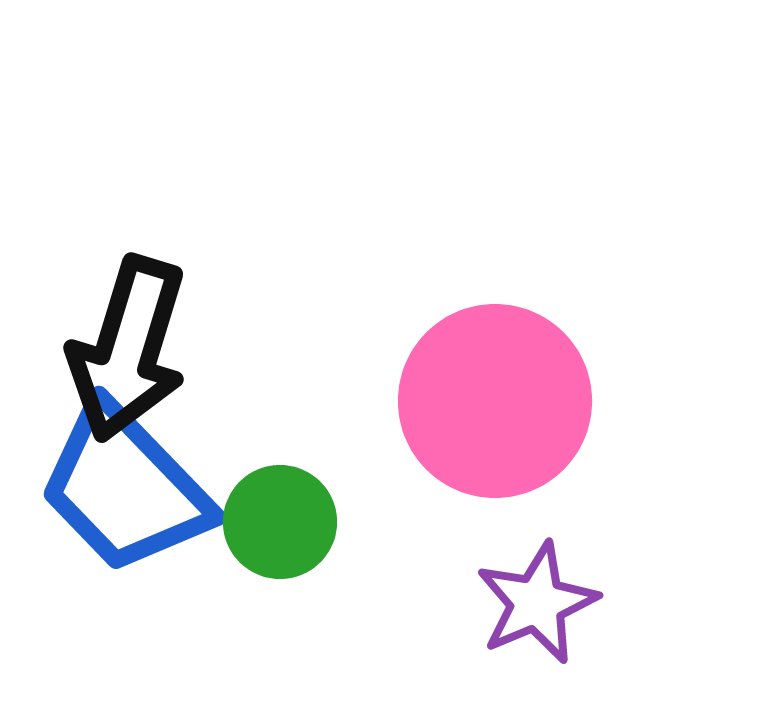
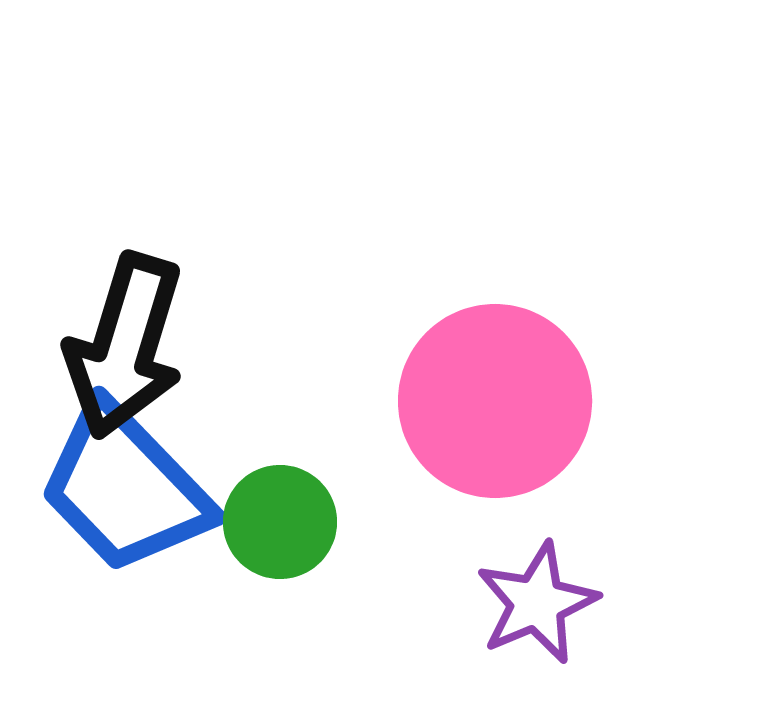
black arrow: moved 3 px left, 3 px up
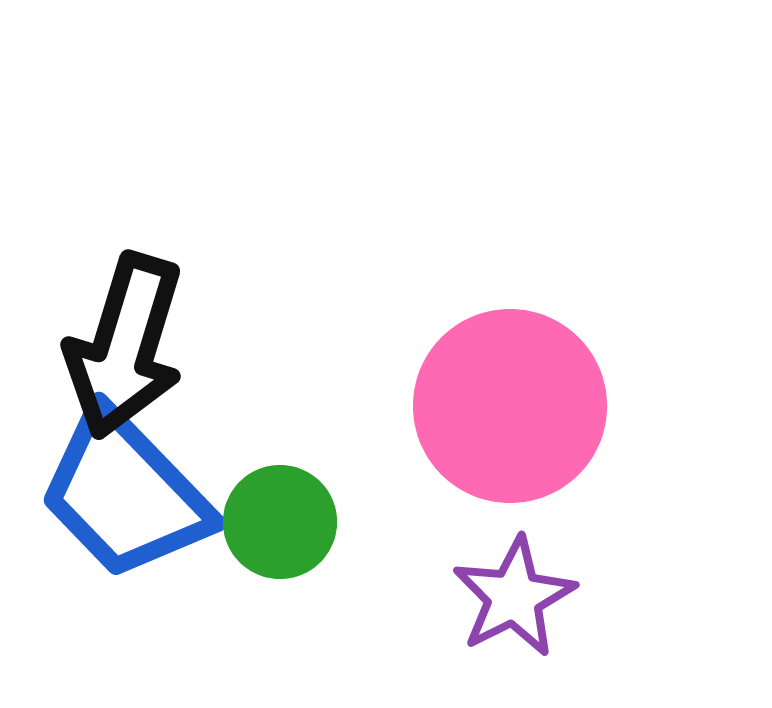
pink circle: moved 15 px right, 5 px down
blue trapezoid: moved 6 px down
purple star: moved 23 px left, 6 px up; rotated 4 degrees counterclockwise
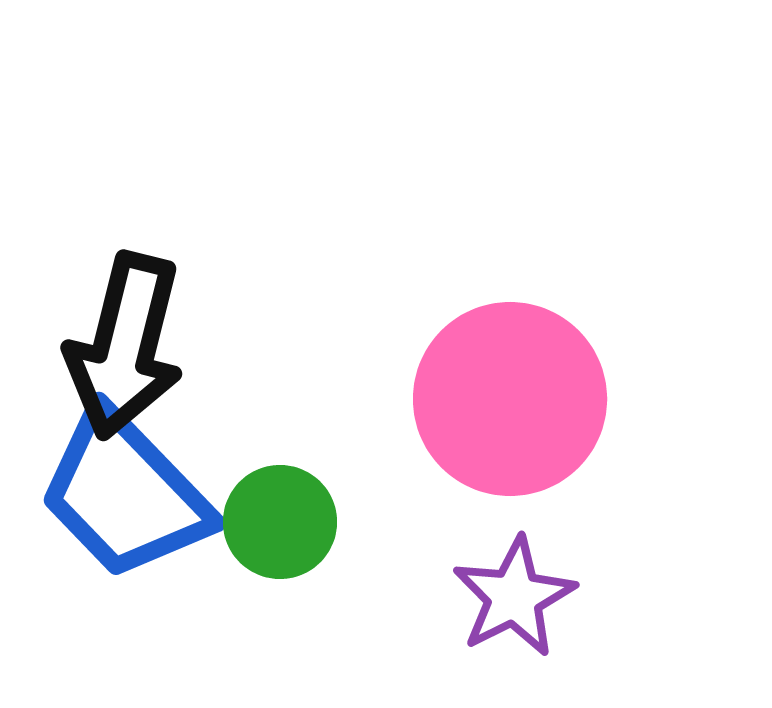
black arrow: rotated 3 degrees counterclockwise
pink circle: moved 7 px up
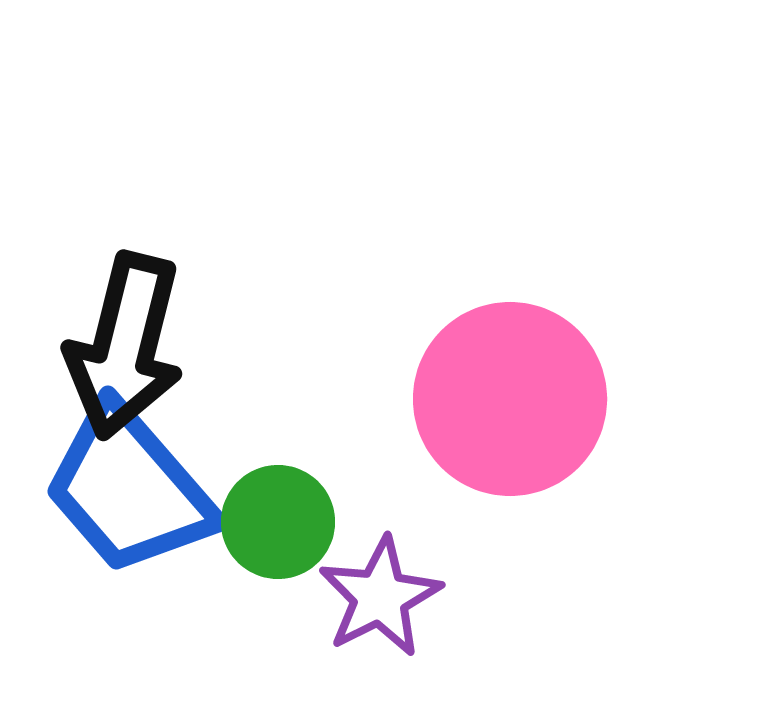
blue trapezoid: moved 4 px right, 5 px up; rotated 3 degrees clockwise
green circle: moved 2 px left
purple star: moved 134 px left
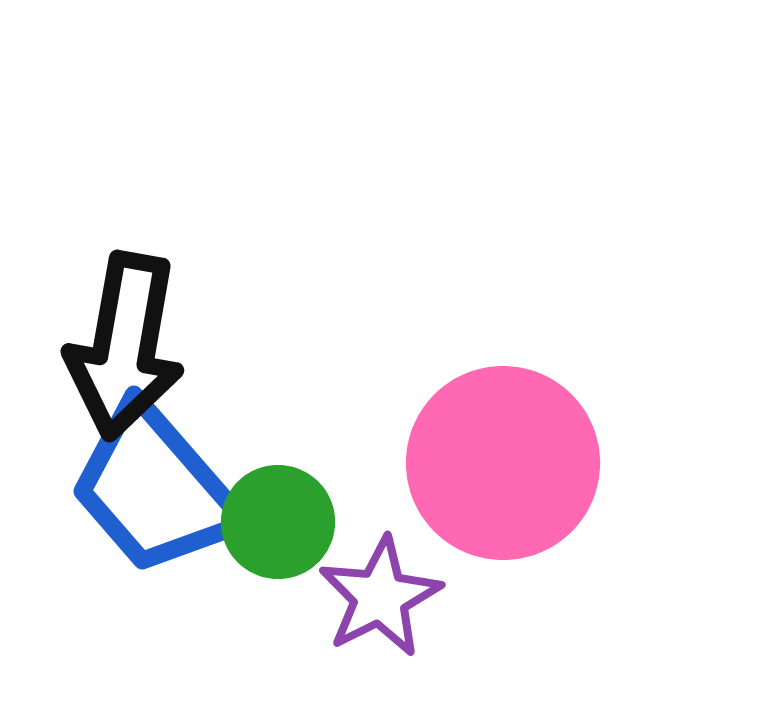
black arrow: rotated 4 degrees counterclockwise
pink circle: moved 7 px left, 64 px down
blue trapezoid: moved 26 px right
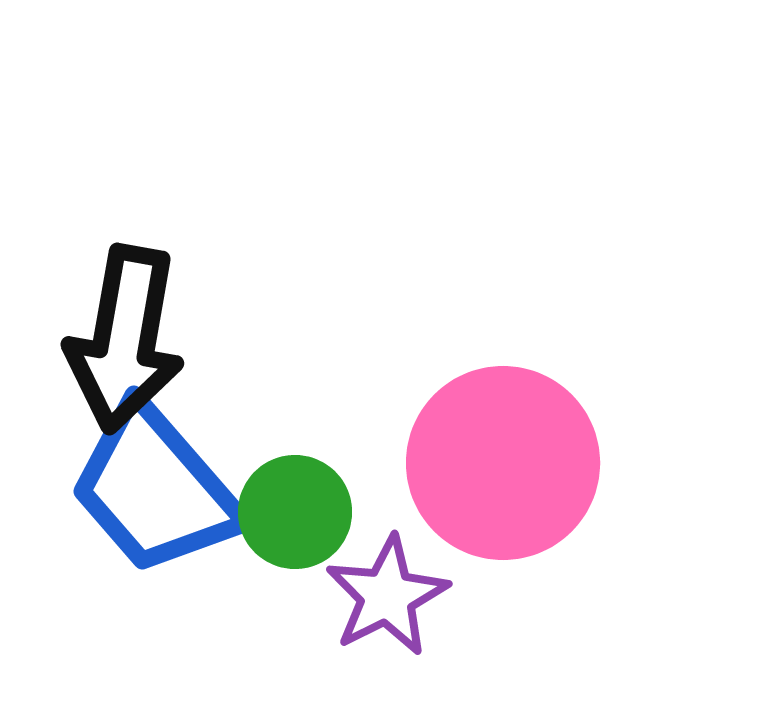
black arrow: moved 7 px up
green circle: moved 17 px right, 10 px up
purple star: moved 7 px right, 1 px up
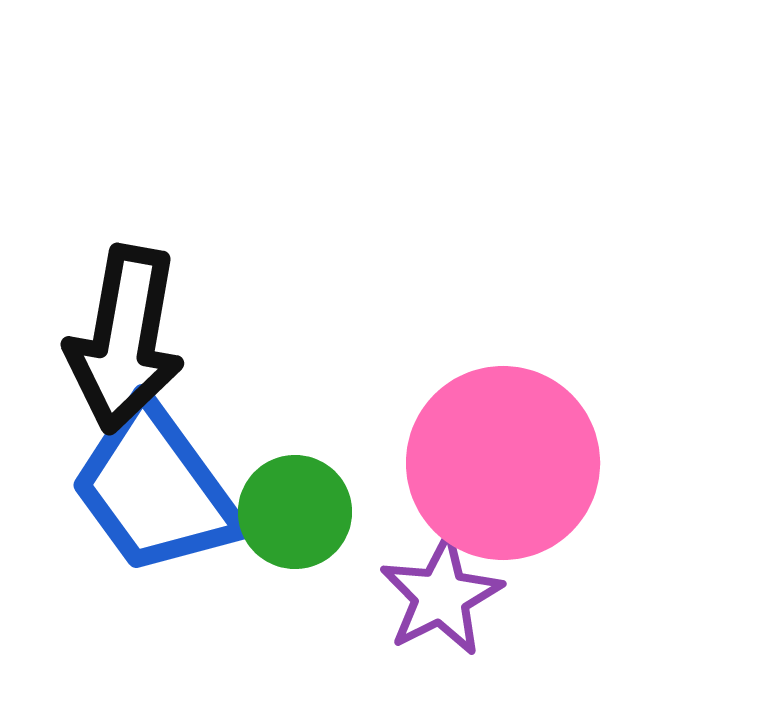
blue trapezoid: rotated 5 degrees clockwise
purple star: moved 54 px right
